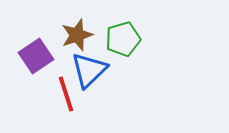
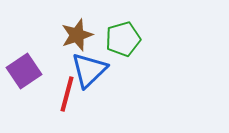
purple square: moved 12 px left, 15 px down
red line: moved 1 px right; rotated 33 degrees clockwise
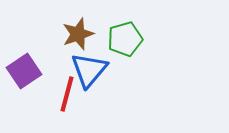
brown star: moved 1 px right, 1 px up
green pentagon: moved 2 px right
blue triangle: rotated 6 degrees counterclockwise
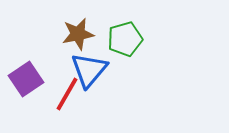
brown star: rotated 8 degrees clockwise
purple square: moved 2 px right, 8 px down
red line: rotated 15 degrees clockwise
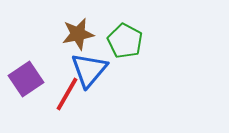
green pentagon: moved 2 px down; rotated 28 degrees counterclockwise
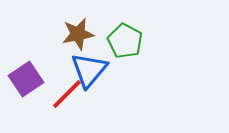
red line: rotated 15 degrees clockwise
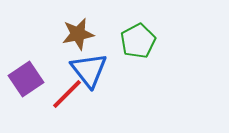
green pentagon: moved 13 px right; rotated 16 degrees clockwise
blue triangle: rotated 18 degrees counterclockwise
